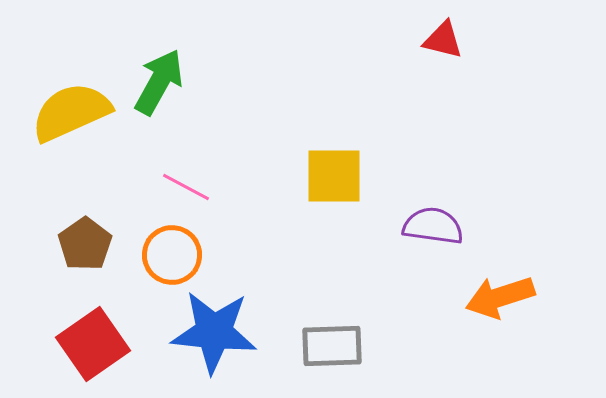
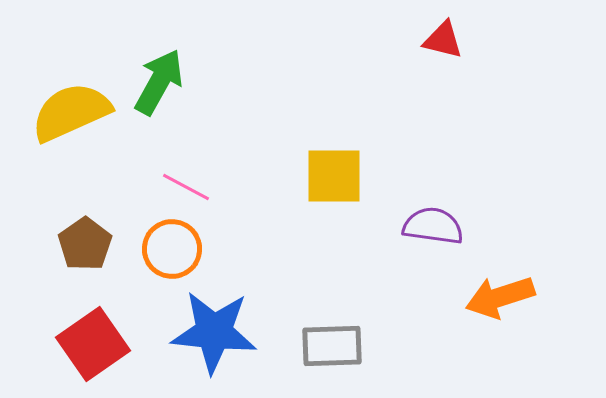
orange circle: moved 6 px up
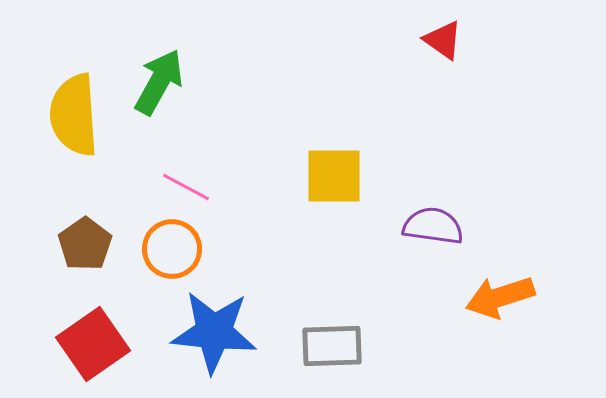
red triangle: rotated 21 degrees clockwise
yellow semicircle: moved 3 px right, 3 px down; rotated 70 degrees counterclockwise
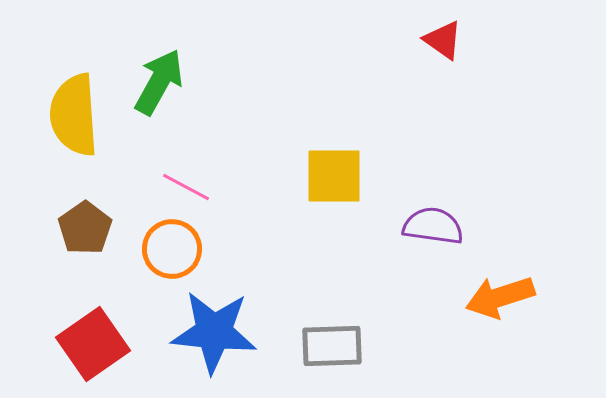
brown pentagon: moved 16 px up
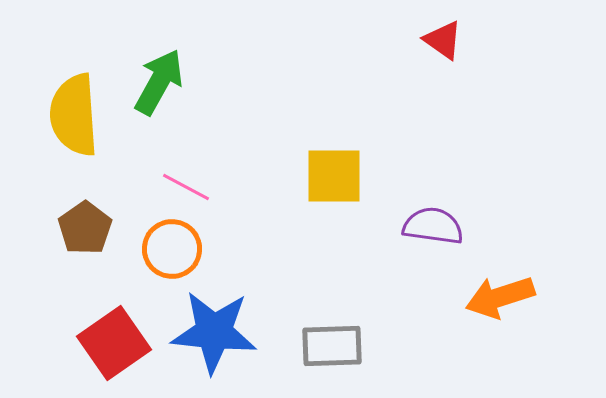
red square: moved 21 px right, 1 px up
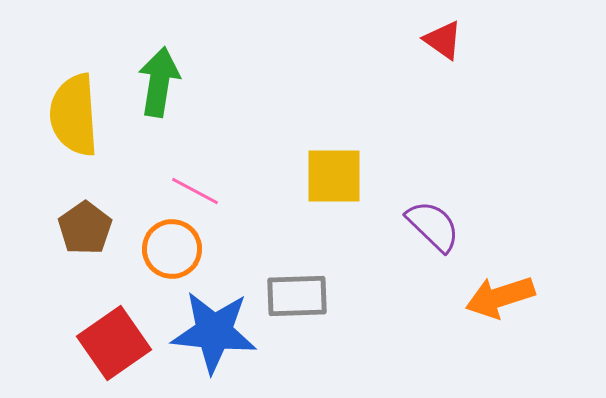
green arrow: rotated 20 degrees counterclockwise
pink line: moved 9 px right, 4 px down
purple semicircle: rotated 36 degrees clockwise
gray rectangle: moved 35 px left, 50 px up
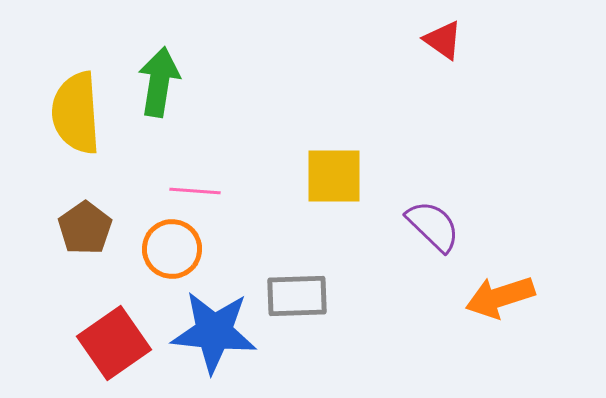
yellow semicircle: moved 2 px right, 2 px up
pink line: rotated 24 degrees counterclockwise
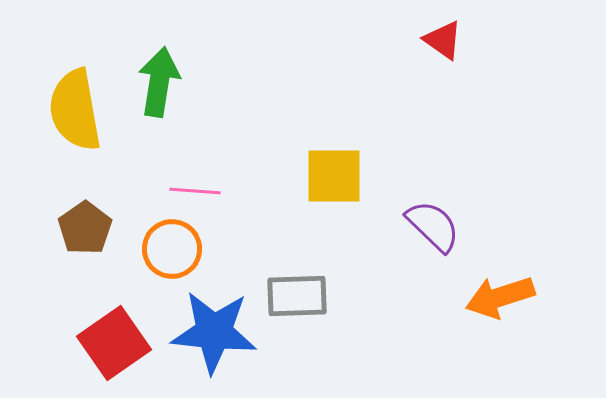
yellow semicircle: moved 1 px left, 3 px up; rotated 6 degrees counterclockwise
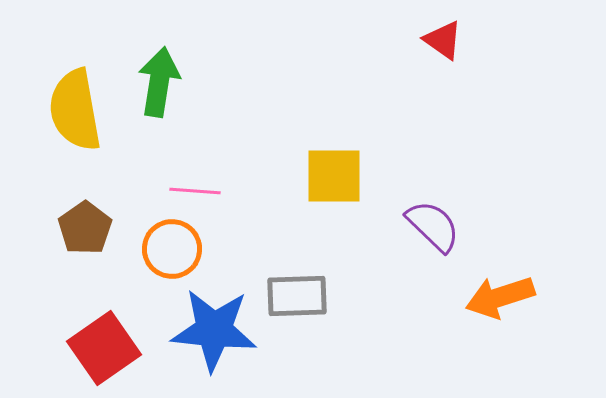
blue star: moved 2 px up
red square: moved 10 px left, 5 px down
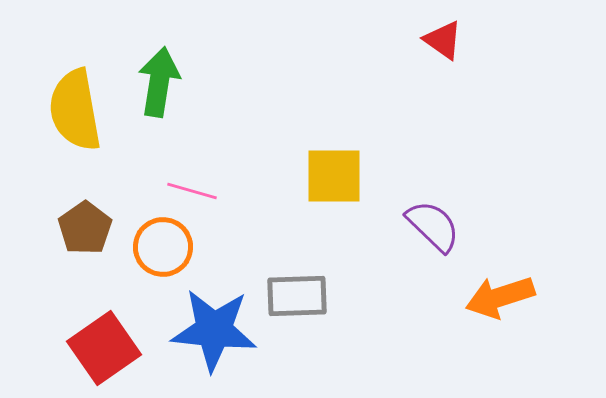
pink line: moved 3 px left; rotated 12 degrees clockwise
orange circle: moved 9 px left, 2 px up
